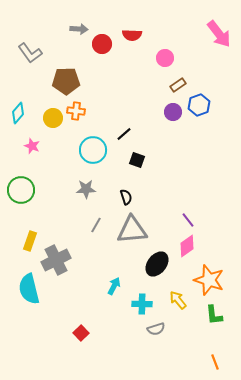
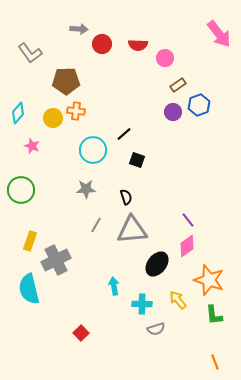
red semicircle: moved 6 px right, 10 px down
cyan arrow: rotated 36 degrees counterclockwise
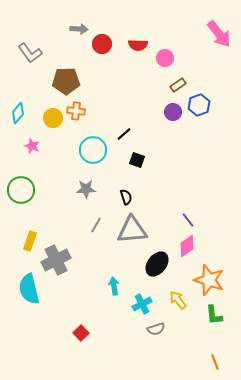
cyan cross: rotated 30 degrees counterclockwise
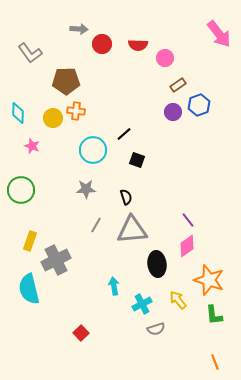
cyan diamond: rotated 40 degrees counterclockwise
black ellipse: rotated 45 degrees counterclockwise
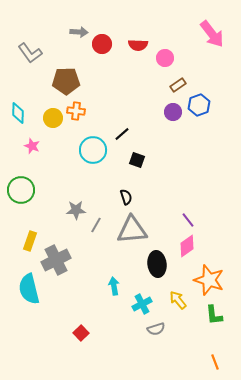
gray arrow: moved 3 px down
pink arrow: moved 7 px left
black line: moved 2 px left
gray star: moved 10 px left, 21 px down
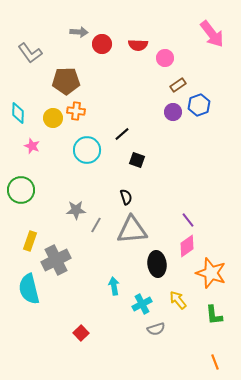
cyan circle: moved 6 px left
orange star: moved 2 px right, 7 px up
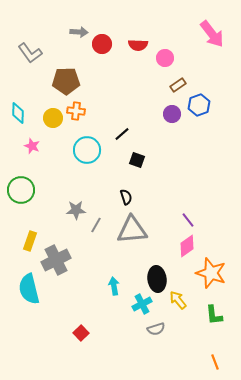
purple circle: moved 1 px left, 2 px down
black ellipse: moved 15 px down
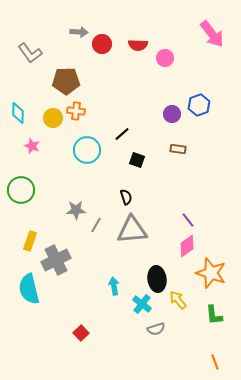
brown rectangle: moved 64 px down; rotated 42 degrees clockwise
cyan cross: rotated 24 degrees counterclockwise
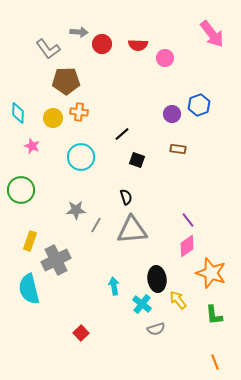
gray L-shape: moved 18 px right, 4 px up
orange cross: moved 3 px right, 1 px down
cyan circle: moved 6 px left, 7 px down
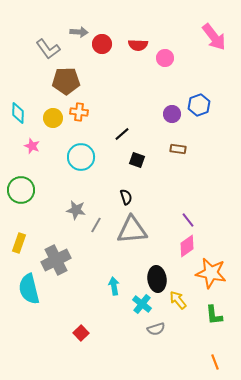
pink arrow: moved 2 px right, 3 px down
gray star: rotated 12 degrees clockwise
yellow rectangle: moved 11 px left, 2 px down
orange star: rotated 8 degrees counterclockwise
